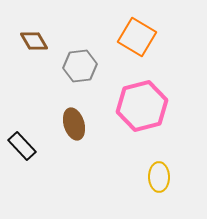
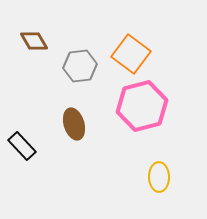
orange square: moved 6 px left, 17 px down; rotated 6 degrees clockwise
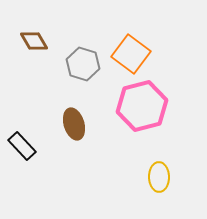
gray hexagon: moved 3 px right, 2 px up; rotated 24 degrees clockwise
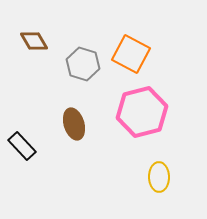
orange square: rotated 9 degrees counterclockwise
pink hexagon: moved 6 px down
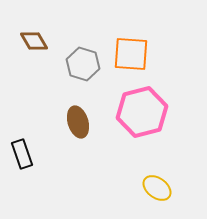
orange square: rotated 24 degrees counterclockwise
brown ellipse: moved 4 px right, 2 px up
black rectangle: moved 8 px down; rotated 24 degrees clockwise
yellow ellipse: moved 2 px left, 11 px down; rotated 52 degrees counterclockwise
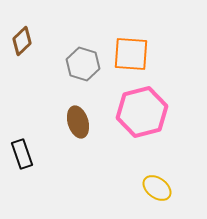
brown diamond: moved 12 px left; rotated 76 degrees clockwise
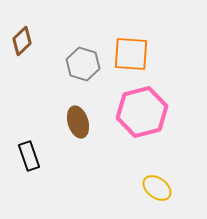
black rectangle: moved 7 px right, 2 px down
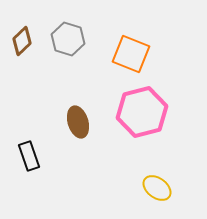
orange square: rotated 18 degrees clockwise
gray hexagon: moved 15 px left, 25 px up
